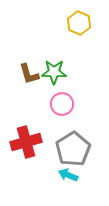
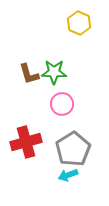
cyan arrow: rotated 42 degrees counterclockwise
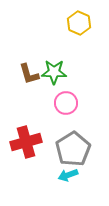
pink circle: moved 4 px right, 1 px up
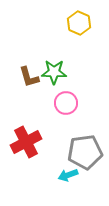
brown L-shape: moved 3 px down
red cross: rotated 12 degrees counterclockwise
gray pentagon: moved 12 px right, 3 px down; rotated 24 degrees clockwise
